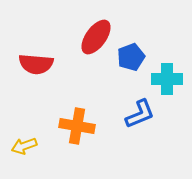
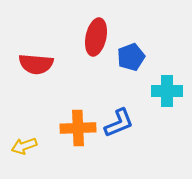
red ellipse: rotated 24 degrees counterclockwise
cyan cross: moved 12 px down
blue L-shape: moved 21 px left, 9 px down
orange cross: moved 1 px right, 2 px down; rotated 12 degrees counterclockwise
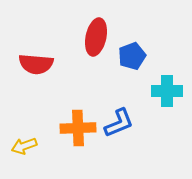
blue pentagon: moved 1 px right, 1 px up
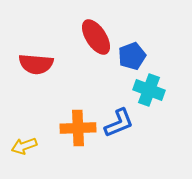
red ellipse: rotated 45 degrees counterclockwise
cyan cross: moved 18 px left, 1 px up; rotated 20 degrees clockwise
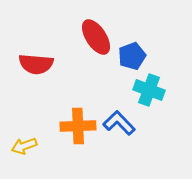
blue L-shape: rotated 112 degrees counterclockwise
orange cross: moved 2 px up
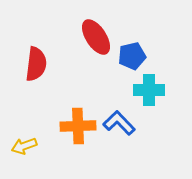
blue pentagon: rotated 8 degrees clockwise
red semicircle: rotated 88 degrees counterclockwise
cyan cross: rotated 20 degrees counterclockwise
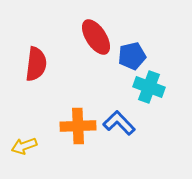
cyan cross: moved 3 px up; rotated 20 degrees clockwise
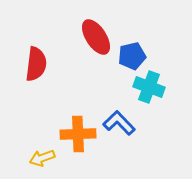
orange cross: moved 8 px down
yellow arrow: moved 18 px right, 12 px down
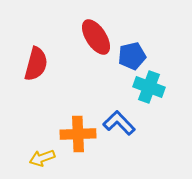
red semicircle: rotated 8 degrees clockwise
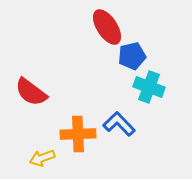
red ellipse: moved 11 px right, 10 px up
red semicircle: moved 5 px left, 28 px down; rotated 112 degrees clockwise
blue L-shape: moved 1 px down
